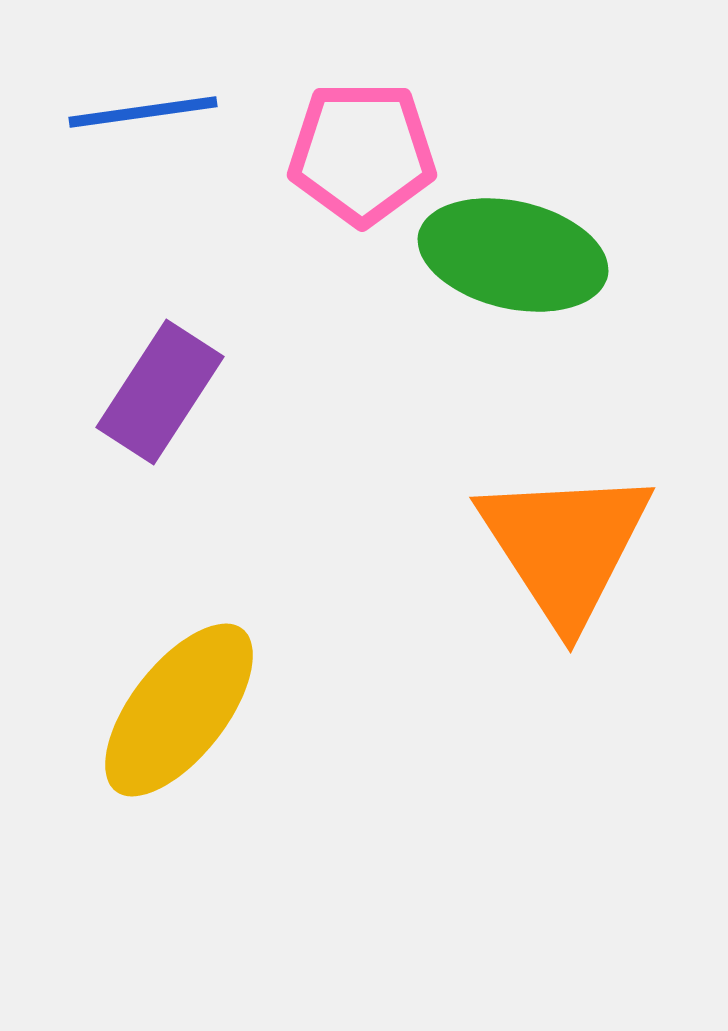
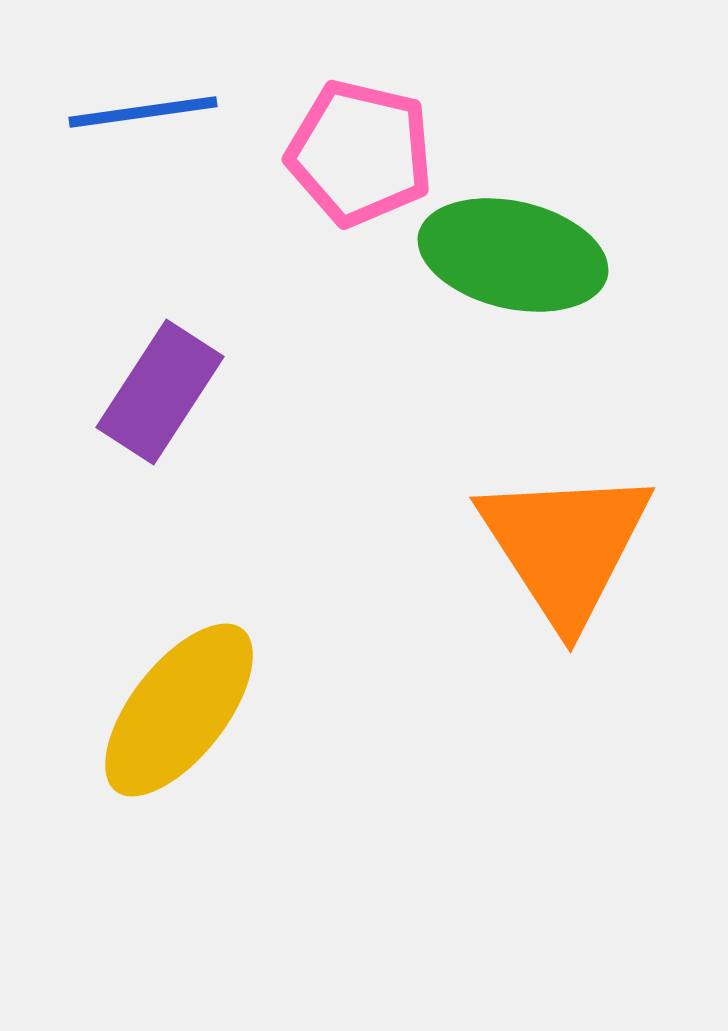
pink pentagon: moved 2 px left; rotated 13 degrees clockwise
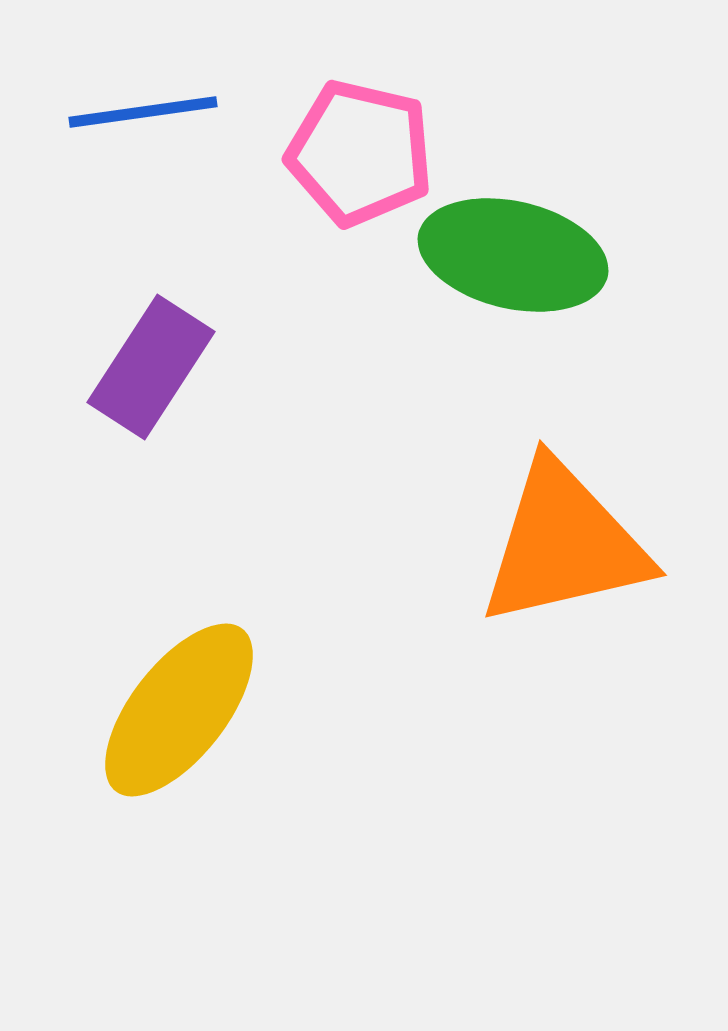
purple rectangle: moved 9 px left, 25 px up
orange triangle: moved 1 px left, 2 px up; rotated 50 degrees clockwise
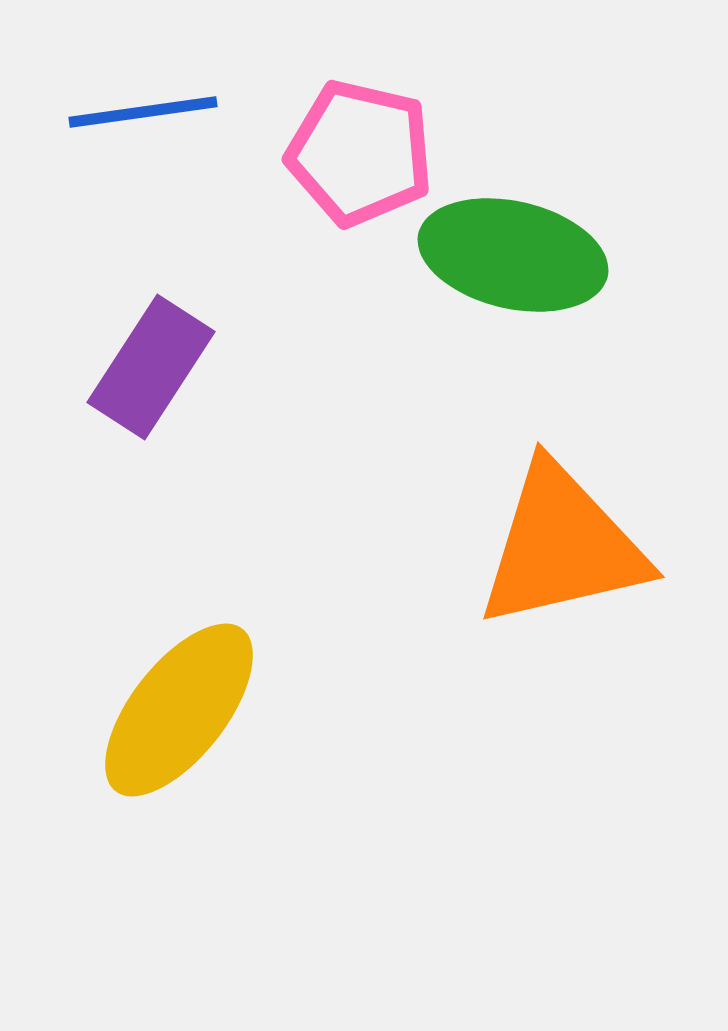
orange triangle: moved 2 px left, 2 px down
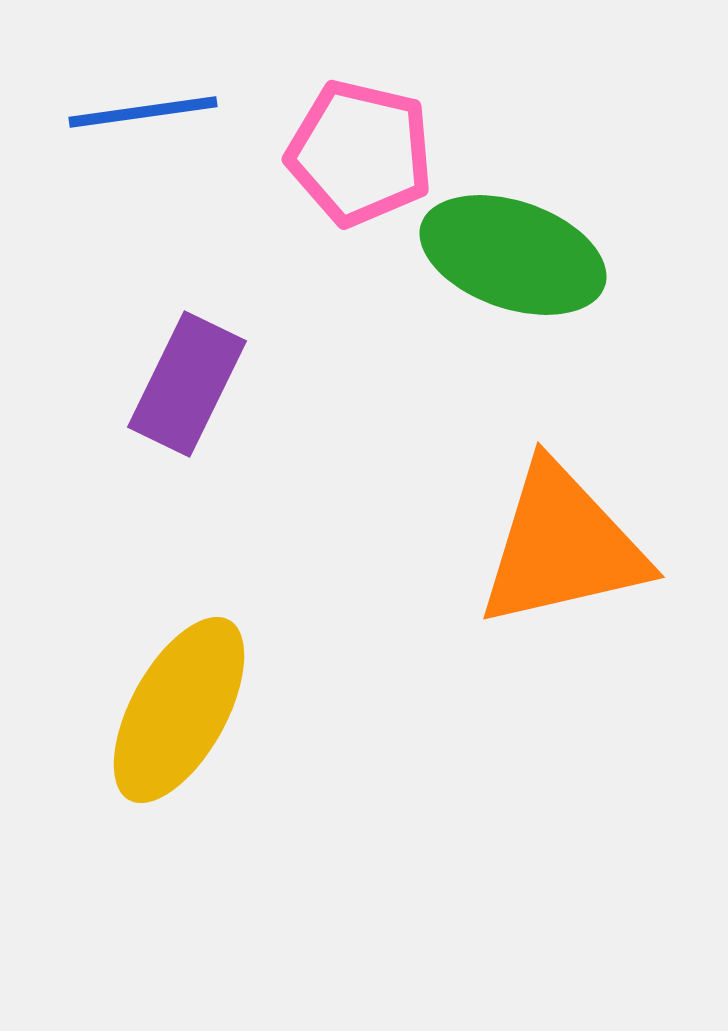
green ellipse: rotated 6 degrees clockwise
purple rectangle: moved 36 px right, 17 px down; rotated 7 degrees counterclockwise
yellow ellipse: rotated 9 degrees counterclockwise
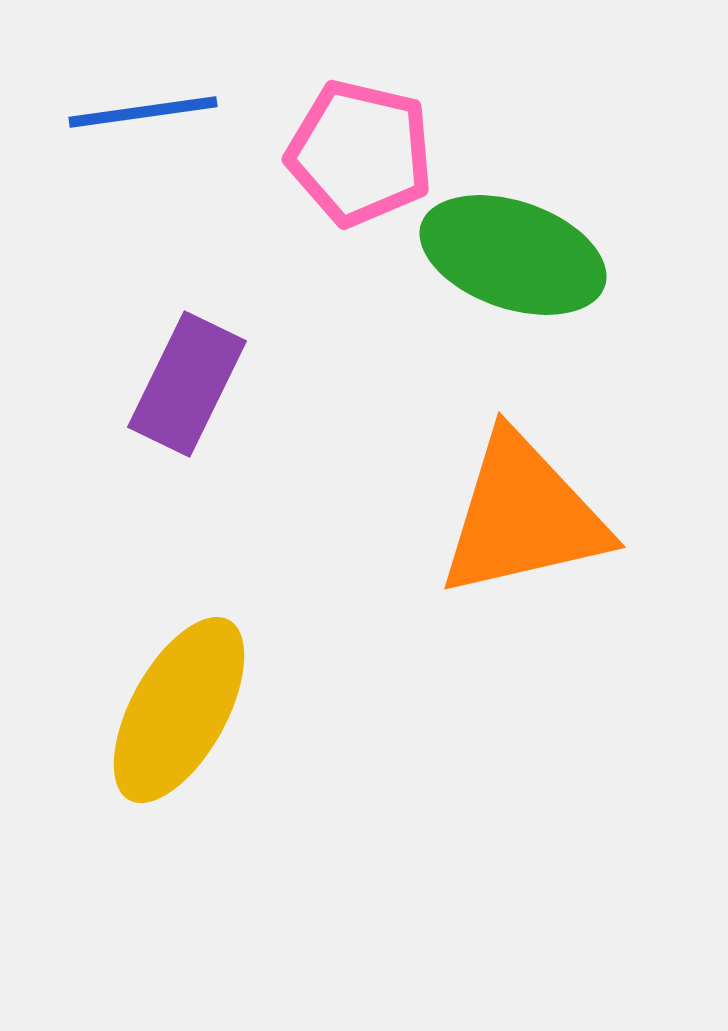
orange triangle: moved 39 px left, 30 px up
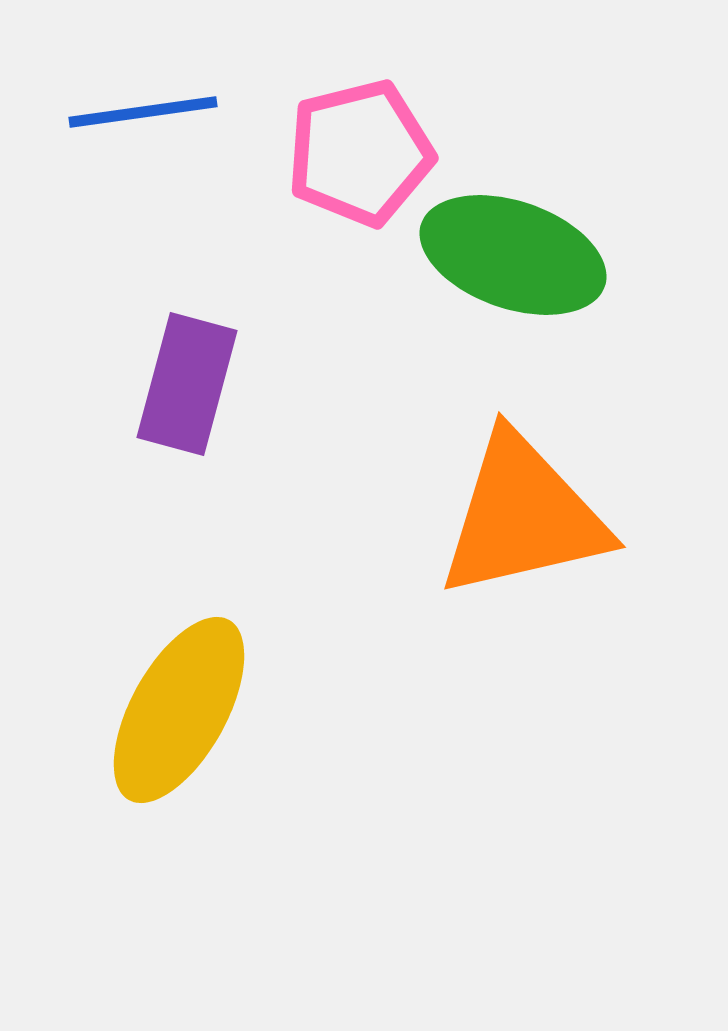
pink pentagon: rotated 27 degrees counterclockwise
purple rectangle: rotated 11 degrees counterclockwise
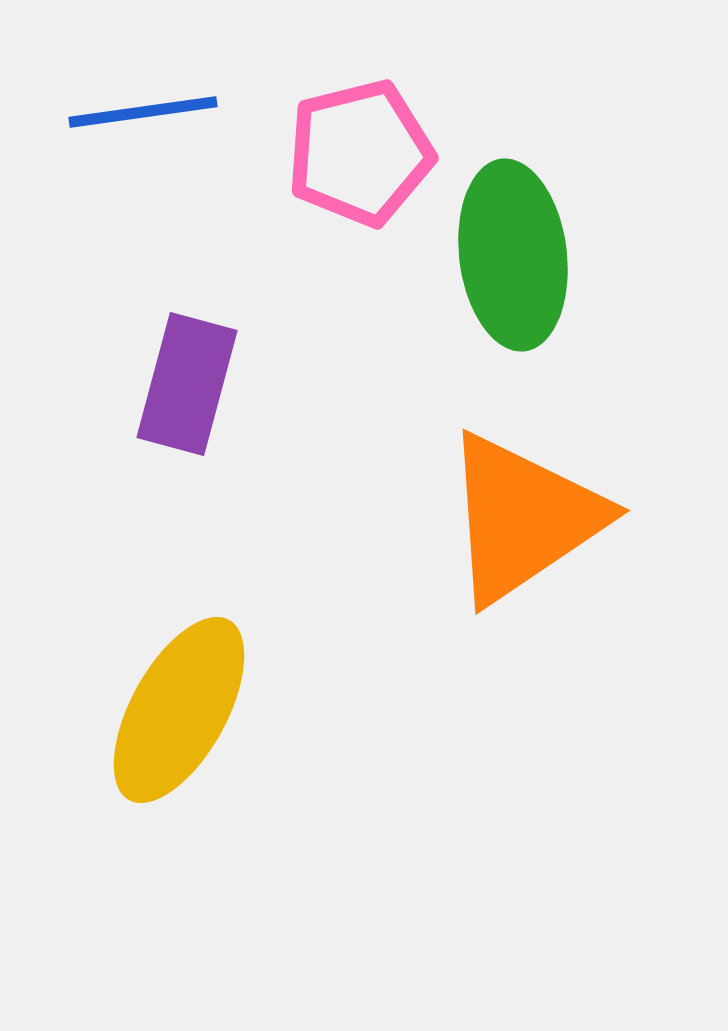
green ellipse: rotated 64 degrees clockwise
orange triangle: moved 2 px down; rotated 21 degrees counterclockwise
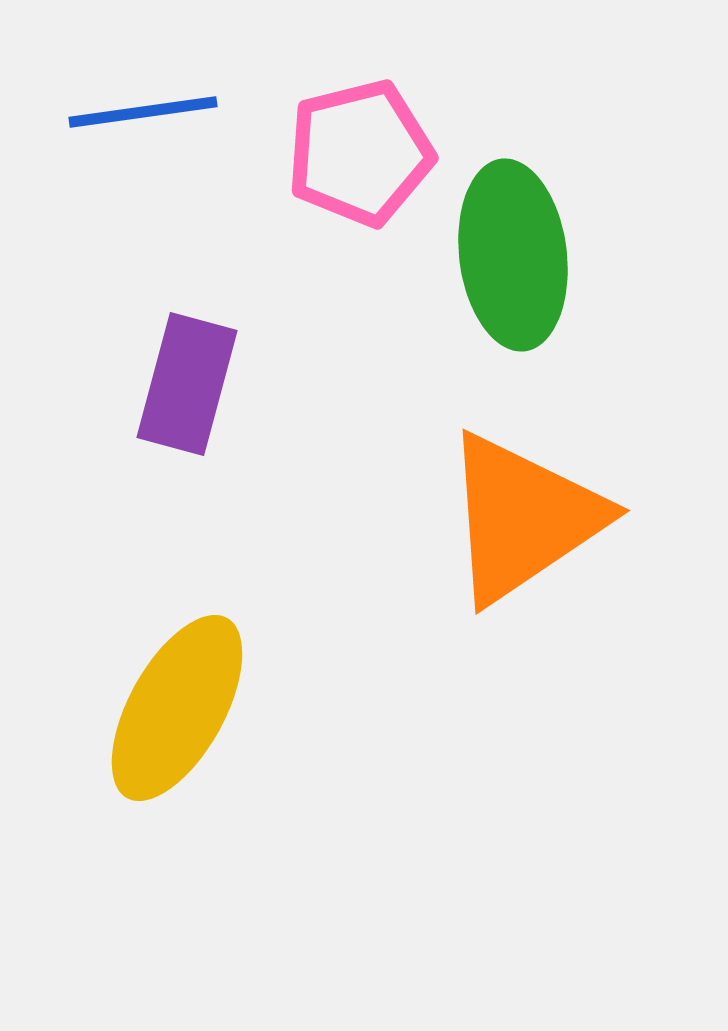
yellow ellipse: moved 2 px left, 2 px up
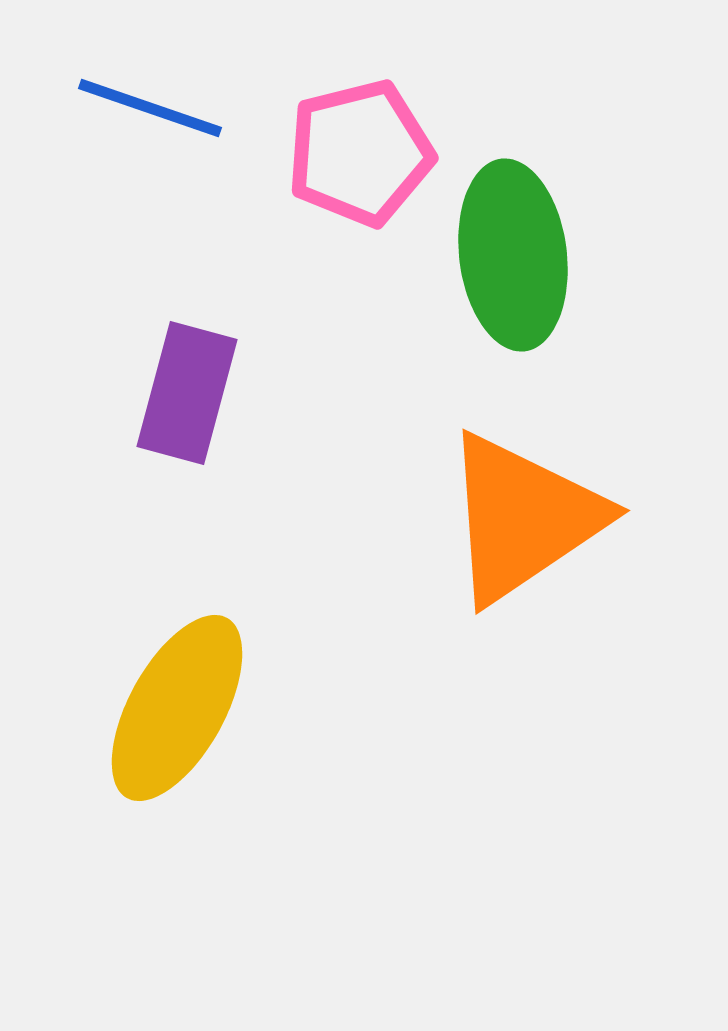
blue line: moved 7 px right, 4 px up; rotated 27 degrees clockwise
purple rectangle: moved 9 px down
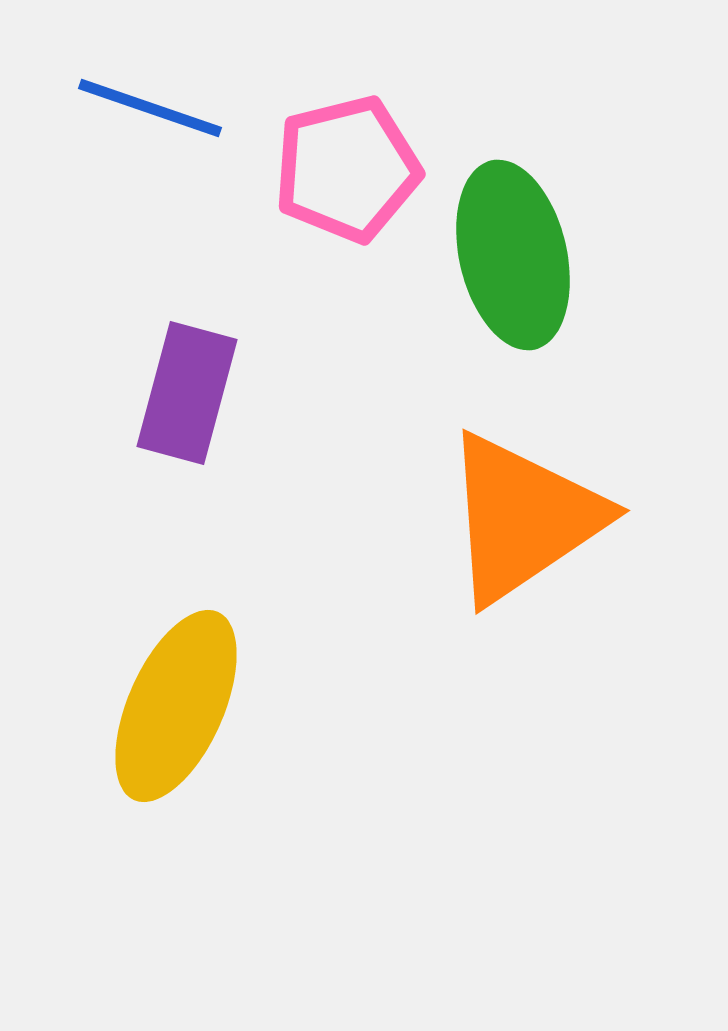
pink pentagon: moved 13 px left, 16 px down
green ellipse: rotated 6 degrees counterclockwise
yellow ellipse: moved 1 px left, 2 px up; rotated 5 degrees counterclockwise
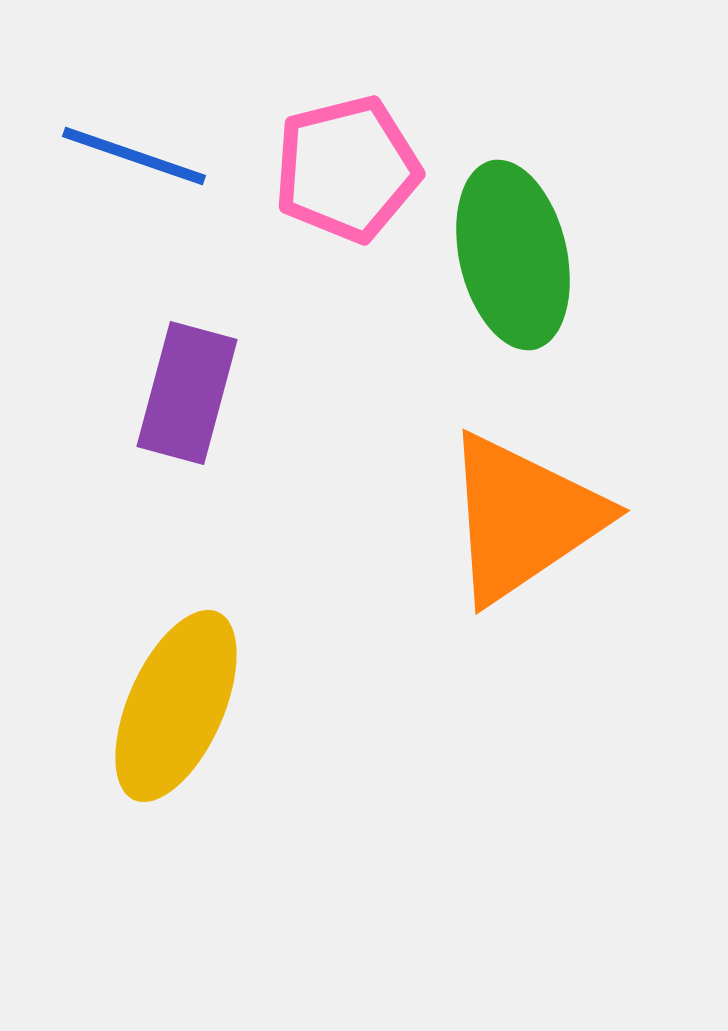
blue line: moved 16 px left, 48 px down
